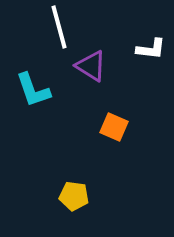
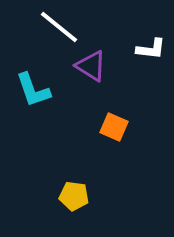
white line: rotated 36 degrees counterclockwise
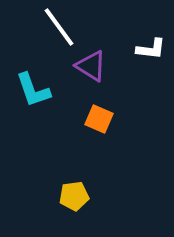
white line: rotated 15 degrees clockwise
orange square: moved 15 px left, 8 px up
yellow pentagon: rotated 16 degrees counterclockwise
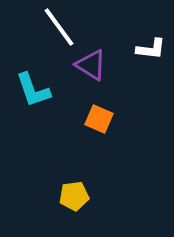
purple triangle: moved 1 px up
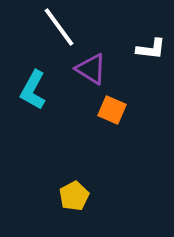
purple triangle: moved 4 px down
cyan L-shape: rotated 48 degrees clockwise
orange square: moved 13 px right, 9 px up
yellow pentagon: rotated 20 degrees counterclockwise
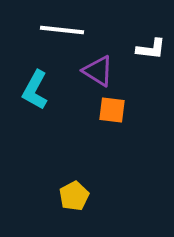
white line: moved 3 px right, 3 px down; rotated 48 degrees counterclockwise
purple triangle: moved 7 px right, 2 px down
cyan L-shape: moved 2 px right
orange square: rotated 16 degrees counterclockwise
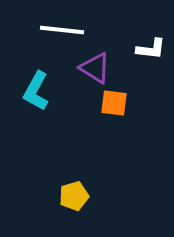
purple triangle: moved 3 px left, 3 px up
cyan L-shape: moved 1 px right, 1 px down
orange square: moved 2 px right, 7 px up
yellow pentagon: rotated 12 degrees clockwise
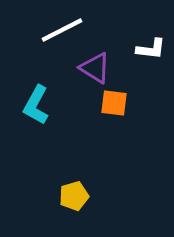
white line: rotated 33 degrees counterclockwise
cyan L-shape: moved 14 px down
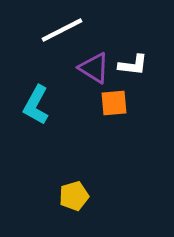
white L-shape: moved 18 px left, 16 px down
purple triangle: moved 1 px left
orange square: rotated 12 degrees counterclockwise
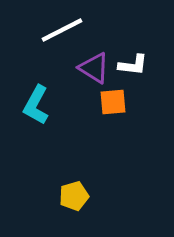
orange square: moved 1 px left, 1 px up
